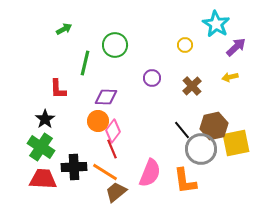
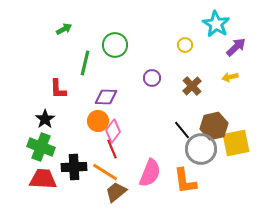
green cross: rotated 12 degrees counterclockwise
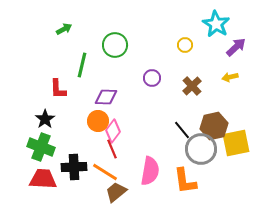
green line: moved 3 px left, 2 px down
pink semicircle: moved 2 px up; rotated 12 degrees counterclockwise
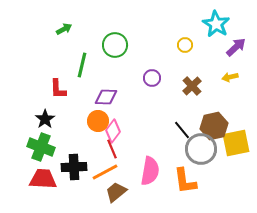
orange line: rotated 60 degrees counterclockwise
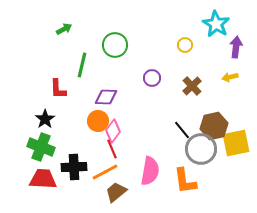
purple arrow: rotated 40 degrees counterclockwise
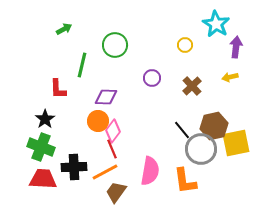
brown trapezoid: rotated 15 degrees counterclockwise
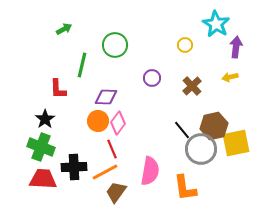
pink diamond: moved 5 px right, 8 px up
orange L-shape: moved 7 px down
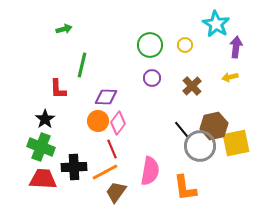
green arrow: rotated 14 degrees clockwise
green circle: moved 35 px right
gray circle: moved 1 px left, 3 px up
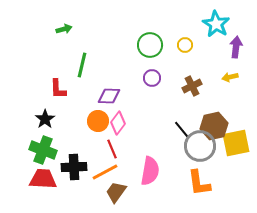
brown cross: rotated 18 degrees clockwise
purple diamond: moved 3 px right, 1 px up
green cross: moved 2 px right, 3 px down
orange L-shape: moved 14 px right, 5 px up
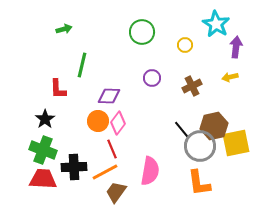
green circle: moved 8 px left, 13 px up
